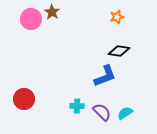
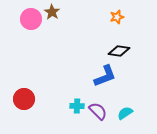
purple semicircle: moved 4 px left, 1 px up
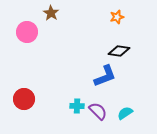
brown star: moved 1 px left, 1 px down
pink circle: moved 4 px left, 13 px down
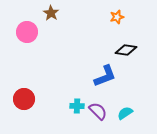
black diamond: moved 7 px right, 1 px up
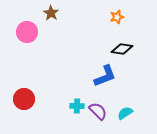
black diamond: moved 4 px left, 1 px up
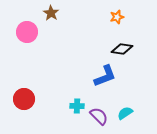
purple semicircle: moved 1 px right, 5 px down
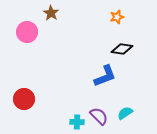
cyan cross: moved 16 px down
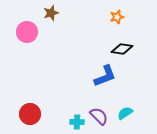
brown star: rotated 21 degrees clockwise
red circle: moved 6 px right, 15 px down
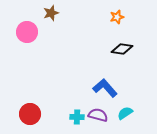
blue L-shape: moved 12 px down; rotated 110 degrees counterclockwise
purple semicircle: moved 1 px left, 1 px up; rotated 30 degrees counterclockwise
cyan cross: moved 5 px up
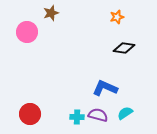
black diamond: moved 2 px right, 1 px up
blue L-shape: rotated 25 degrees counterclockwise
